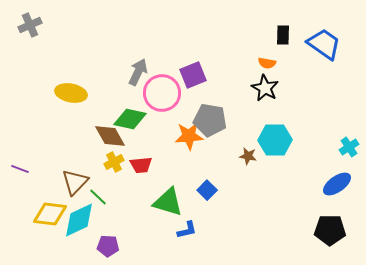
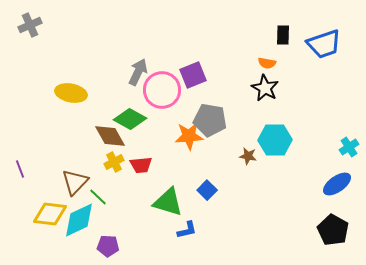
blue trapezoid: rotated 126 degrees clockwise
pink circle: moved 3 px up
green diamond: rotated 16 degrees clockwise
purple line: rotated 48 degrees clockwise
black pentagon: moved 3 px right; rotated 28 degrees clockwise
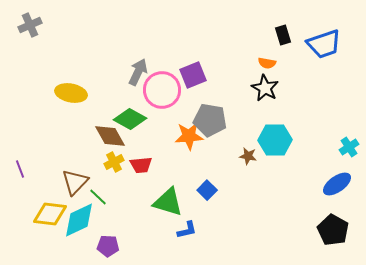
black rectangle: rotated 18 degrees counterclockwise
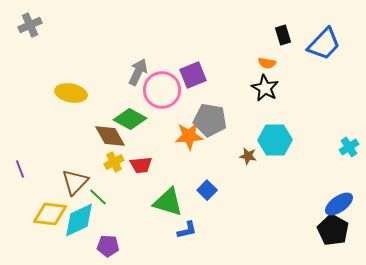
blue trapezoid: rotated 27 degrees counterclockwise
blue ellipse: moved 2 px right, 20 px down
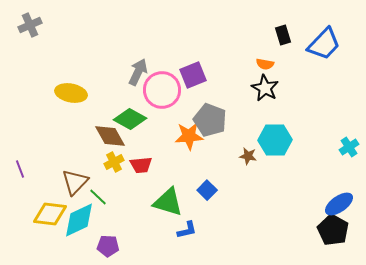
orange semicircle: moved 2 px left, 1 px down
gray pentagon: rotated 12 degrees clockwise
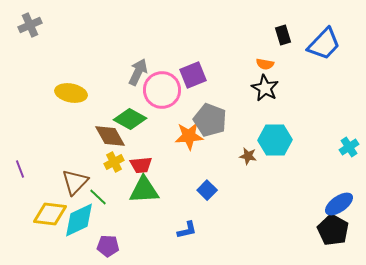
green triangle: moved 24 px left, 12 px up; rotated 20 degrees counterclockwise
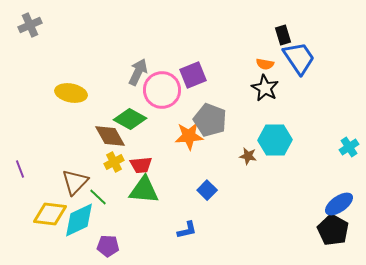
blue trapezoid: moved 25 px left, 14 px down; rotated 78 degrees counterclockwise
green triangle: rotated 8 degrees clockwise
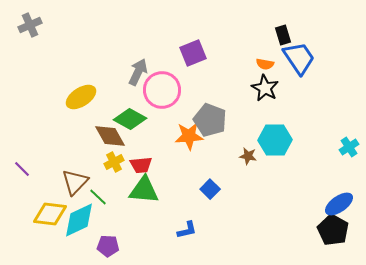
purple square: moved 22 px up
yellow ellipse: moved 10 px right, 4 px down; rotated 44 degrees counterclockwise
purple line: moved 2 px right; rotated 24 degrees counterclockwise
blue square: moved 3 px right, 1 px up
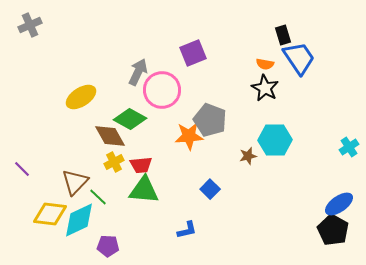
brown star: rotated 24 degrees counterclockwise
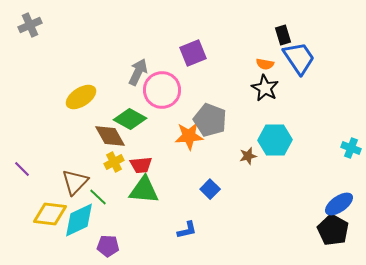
cyan cross: moved 2 px right, 1 px down; rotated 36 degrees counterclockwise
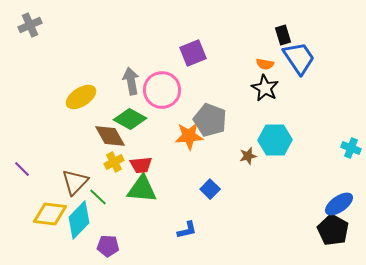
gray arrow: moved 7 px left, 9 px down; rotated 36 degrees counterclockwise
green triangle: moved 2 px left, 1 px up
cyan diamond: rotated 21 degrees counterclockwise
